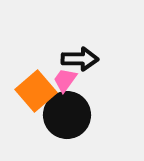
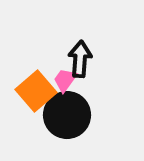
black arrow: rotated 87 degrees counterclockwise
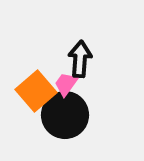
pink trapezoid: moved 1 px right, 4 px down
black circle: moved 2 px left
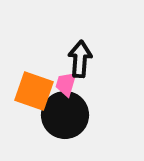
pink trapezoid: rotated 20 degrees counterclockwise
orange square: moved 2 px left; rotated 30 degrees counterclockwise
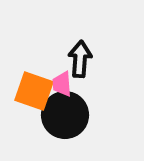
pink trapezoid: moved 4 px left; rotated 20 degrees counterclockwise
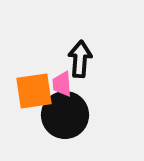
orange square: rotated 27 degrees counterclockwise
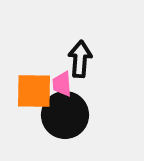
orange square: rotated 9 degrees clockwise
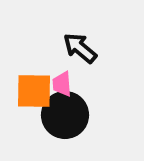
black arrow: moved 11 px up; rotated 54 degrees counterclockwise
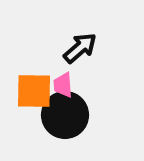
black arrow: rotated 99 degrees clockwise
pink trapezoid: moved 1 px right, 1 px down
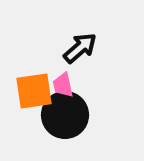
pink trapezoid: rotated 8 degrees counterclockwise
orange square: rotated 9 degrees counterclockwise
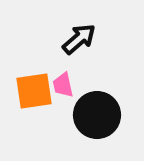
black arrow: moved 1 px left, 9 px up
black circle: moved 32 px right
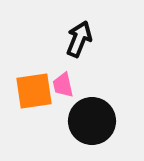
black arrow: rotated 27 degrees counterclockwise
black circle: moved 5 px left, 6 px down
